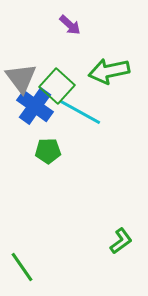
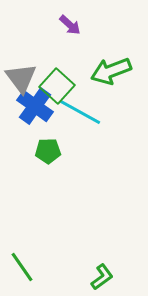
green arrow: moved 2 px right; rotated 9 degrees counterclockwise
green L-shape: moved 19 px left, 36 px down
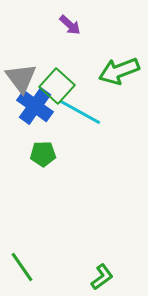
green arrow: moved 8 px right
green pentagon: moved 5 px left, 3 px down
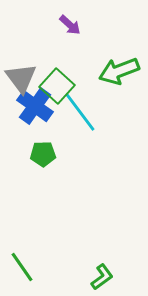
cyan line: rotated 24 degrees clockwise
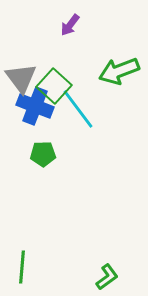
purple arrow: rotated 85 degrees clockwise
green square: moved 3 px left
blue cross: rotated 15 degrees counterclockwise
cyan line: moved 2 px left, 3 px up
green line: rotated 40 degrees clockwise
green L-shape: moved 5 px right
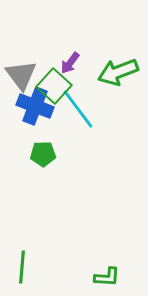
purple arrow: moved 38 px down
green arrow: moved 1 px left, 1 px down
gray triangle: moved 3 px up
green L-shape: rotated 40 degrees clockwise
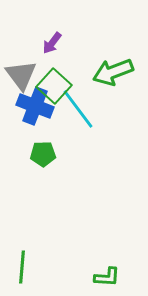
purple arrow: moved 18 px left, 20 px up
green arrow: moved 5 px left
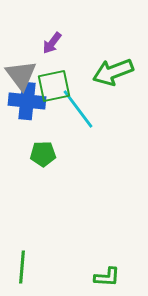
green square: rotated 36 degrees clockwise
blue cross: moved 8 px left, 5 px up; rotated 15 degrees counterclockwise
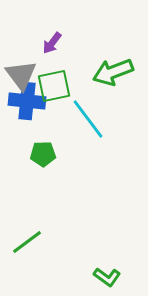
cyan line: moved 10 px right, 10 px down
green line: moved 5 px right, 25 px up; rotated 48 degrees clockwise
green L-shape: rotated 32 degrees clockwise
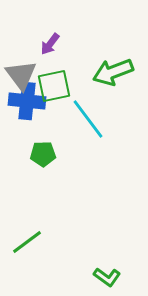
purple arrow: moved 2 px left, 1 px down
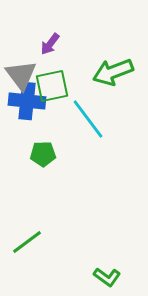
green square: moved 2 px left
